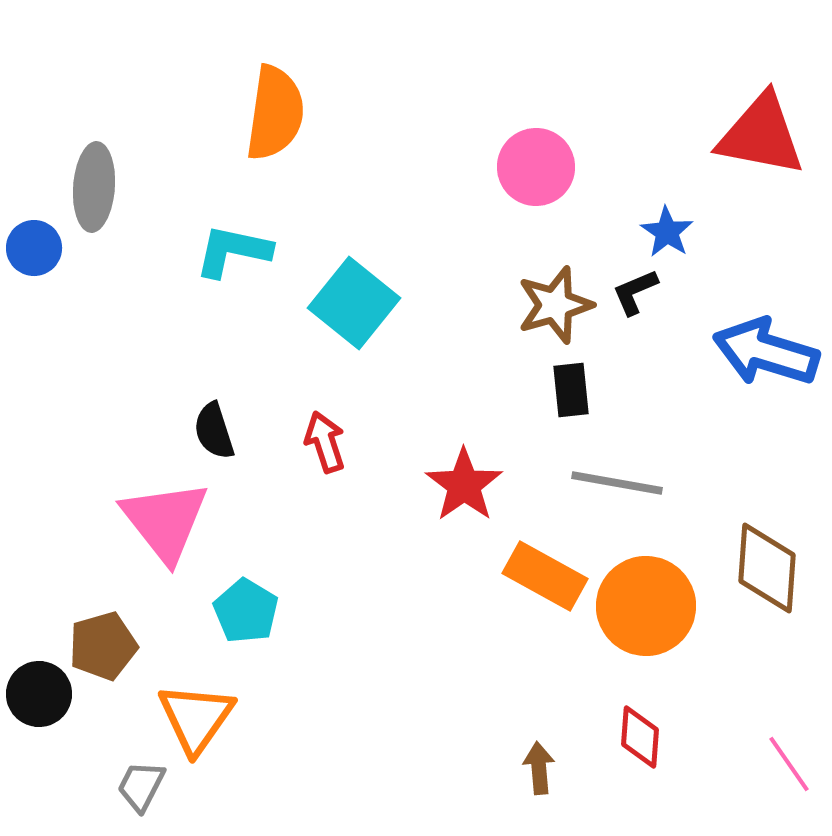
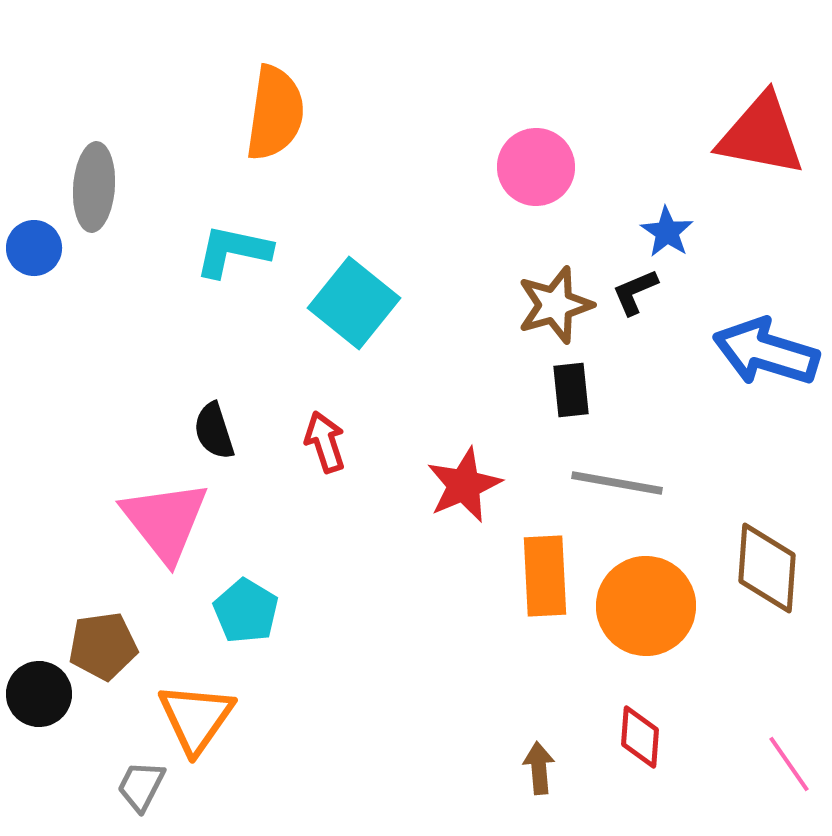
red star: rotated 12 degrees clockwise
orange rectangle: rotated 58 degrees clockwise
brown pentagon: rotated 8 degrees clockwise
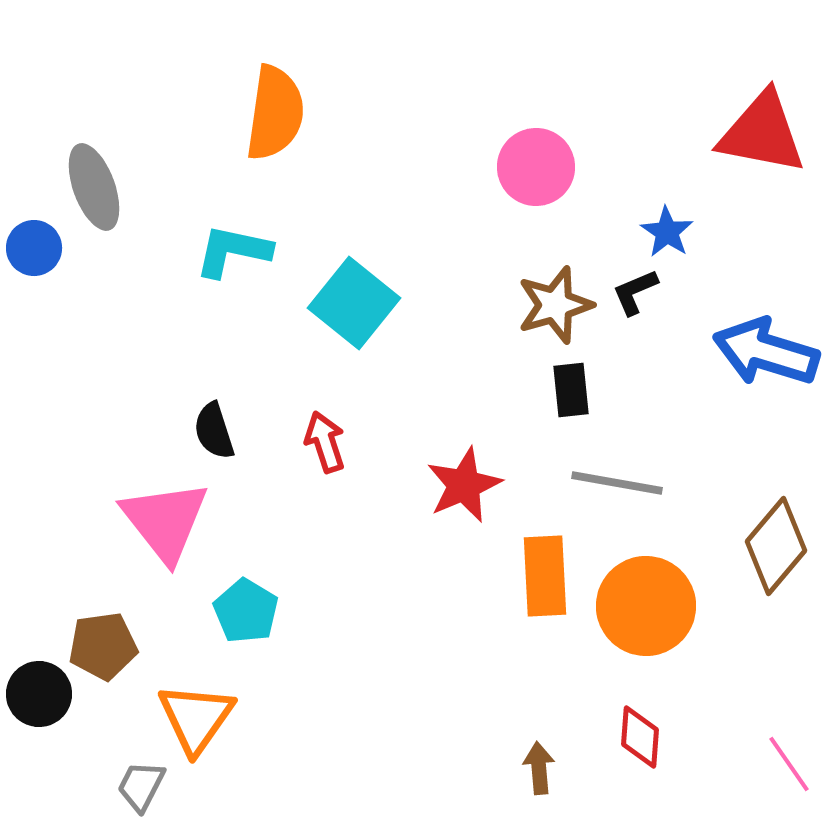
red triangle: moved 1 px right, 2 px up
gray ellipse: rotated 24 degrees counterclockwise
brown diamond: moved 9 px right, 22 px up; rotated 36 degrees clockwise
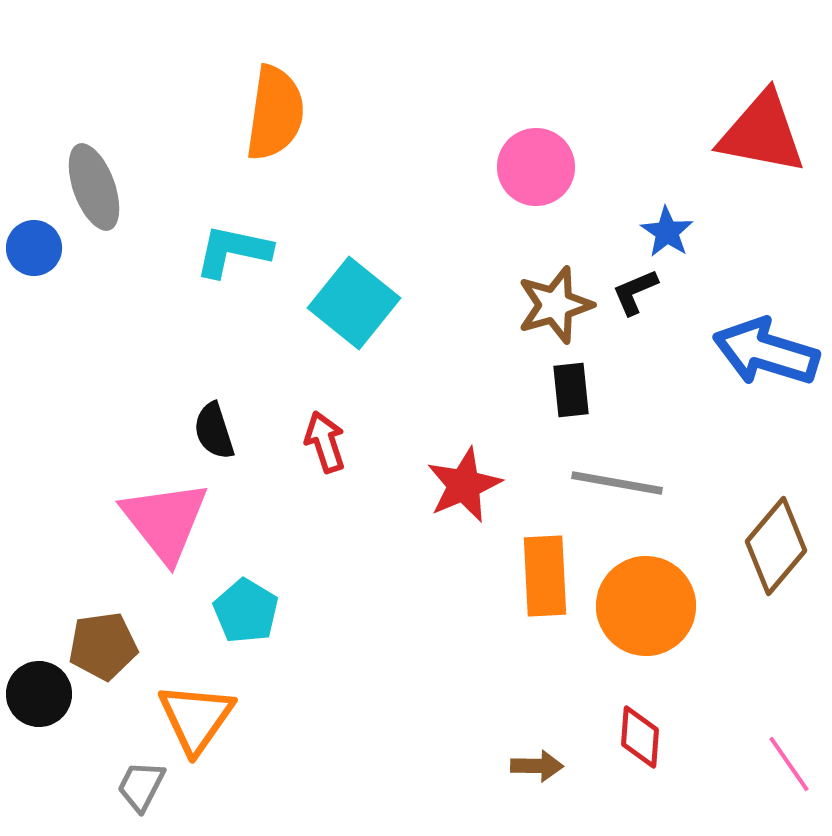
brown arrow: moved 2 px left, 2 px up; rotated 96 degrees clockwise
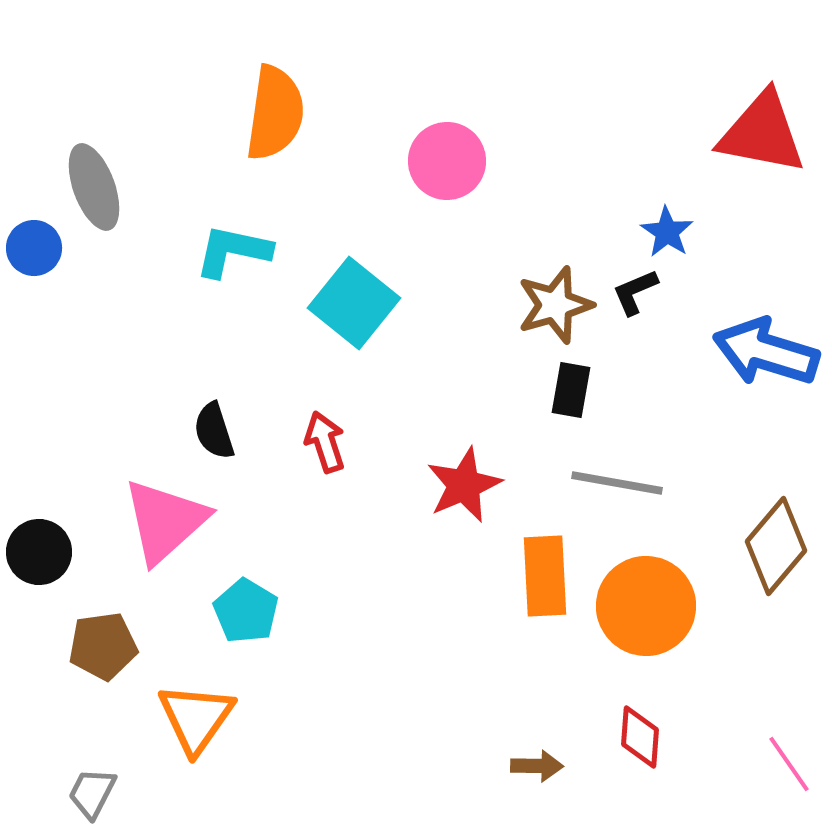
pink circle: moved 89 px left, 6 px up
black rectangle: rotated 16 degrees clockwise
pink triangle: rotated 26 degrees clockwise
black circle: moved 142 px up
gray trapezoid: moved 49 px left, 7 px down
